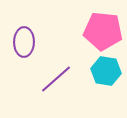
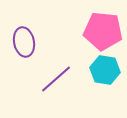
purple ellipse: rotated 12 degrees counterclockwise
cyan hexagon: moved 1 px left, 1 px up
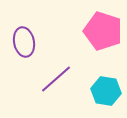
pink pentagon: rotated 12 degrees clockwise
cyan hexagon: moved 1 px right, 21 px down
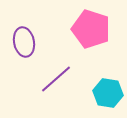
pink pentagon: moved 12 px left, 2 px up
cyan hexagon: moved 2 px right, 2 px down
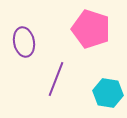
purple line: rotated 28 degrees counterclockwise
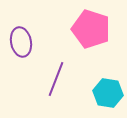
purple ellipse: moved 3 px left
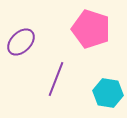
purple ellipse: rotated 56 degrees clockwise
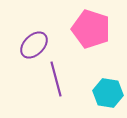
purple ellipse: moved 13 px right, 3 px down
purple line: rotated 36 degrees counterclockwise
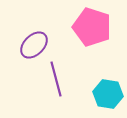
pink pentagon: moved 1 px right, 2 px up
cyan hexagon: moved 1 px down
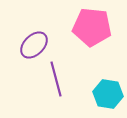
pink pentagon: rotated 12 degrees counterclockwise
